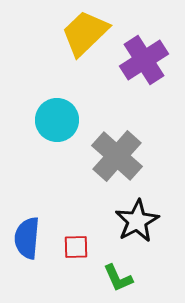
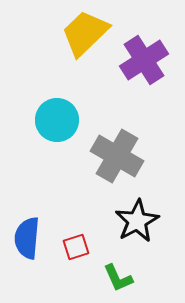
gray cross: rotated 12 degrees counterclockwise
red square: rotated 16 degrees counterclockwise
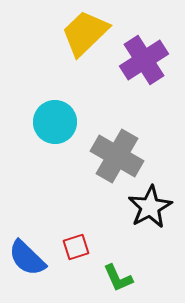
cyan circle: moved 2 px left, 2 px down
black star: moved 13 px right, 14 px up
blue semicircle: moved 20 px down; rotated 51 degrees counterclockwise
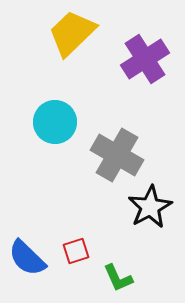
yellow trapezoid: moved 13 px left
purple cross: moved 1 px right, 1 px up
gray cross: moved 1 px up
red square: moved 4 px down
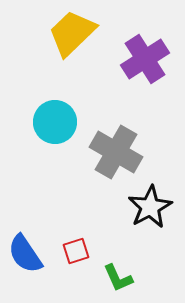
gray cross: moved 1 px left, 3 px up
blue semicircle: moved 2 px left, 4 px up; rotated 12 degrees clockwise
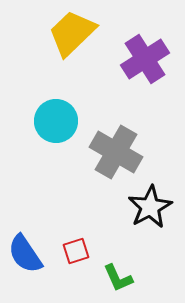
cyan circle: moved 1 px right, 1 px up
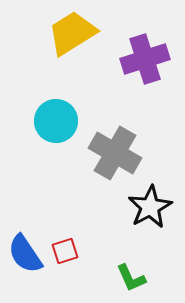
yellow trapezoid: rotated 12 degrees clockwise
purple cross: rotated 15 degrees clockwise
gray cross: moved 1 px left, 1 px down
red square: moved 11 px left
green L-shape: moved 13 px right
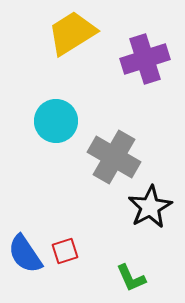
gray cross: moved 1 px left, 4 px down
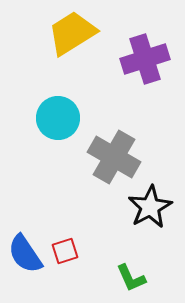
cyan circle: moved 2 px right, 3 px up
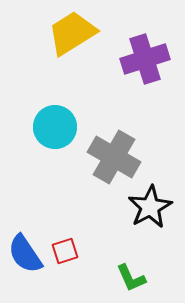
cyan circle: moved 3 px left, 9 px down
